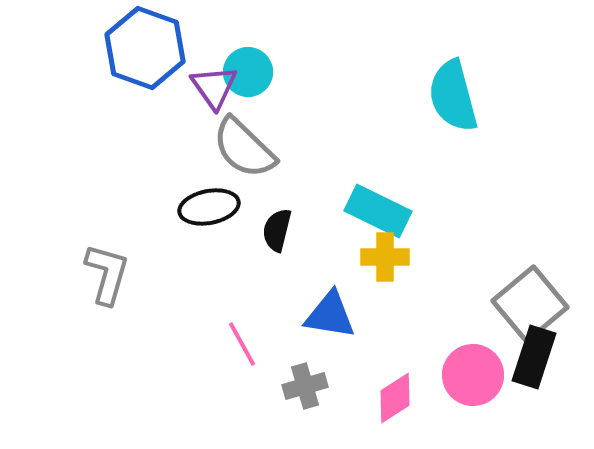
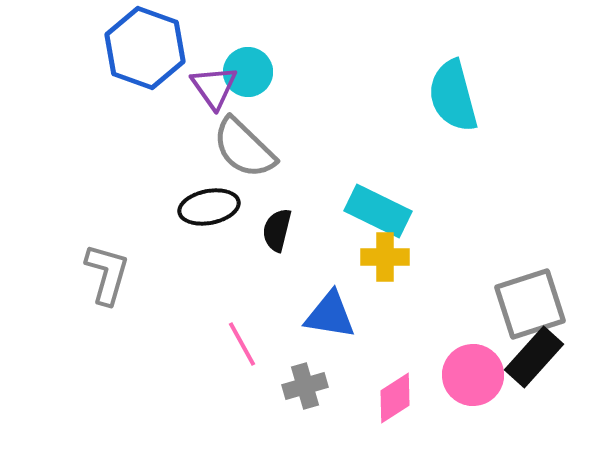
gray square: rotated 22 degrees clockwise
black rectangle: rotated 24 degrees clockwise
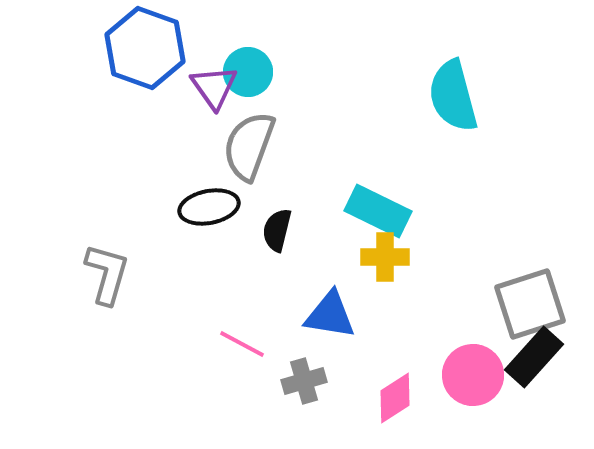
gray semicircle: moved 5 px right, 2 px up; rotated 66 degrees clockwise
pink line: rotated 33 degrees counterclockwise
gray cross: moved 1 px left, 5 px up
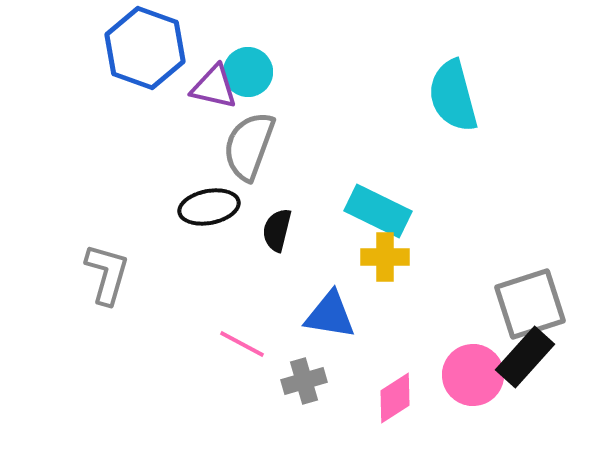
purple triangle: rotated 42 degrees counterclockwise
black rectangle: moved 9 px left
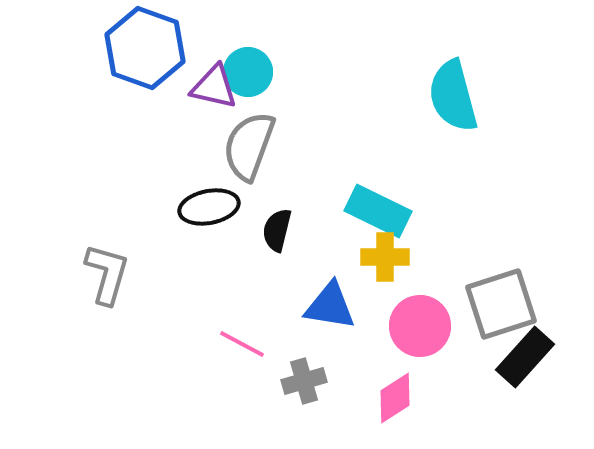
gray square: moved 29 px left
blue triangle: moved 9 px up
pink circle: moved 53 px left, 49 px up
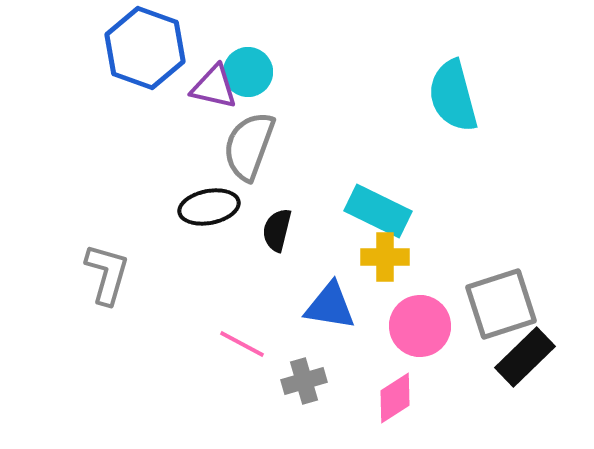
black rectangle: rotated 4 degrees clockwise
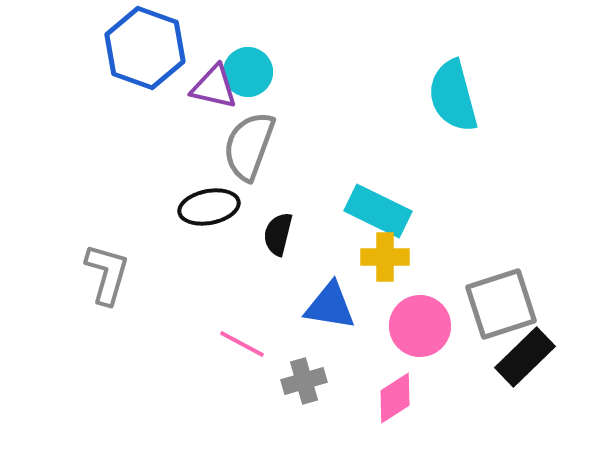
black semicircle: moved 1 px right, 4 px down
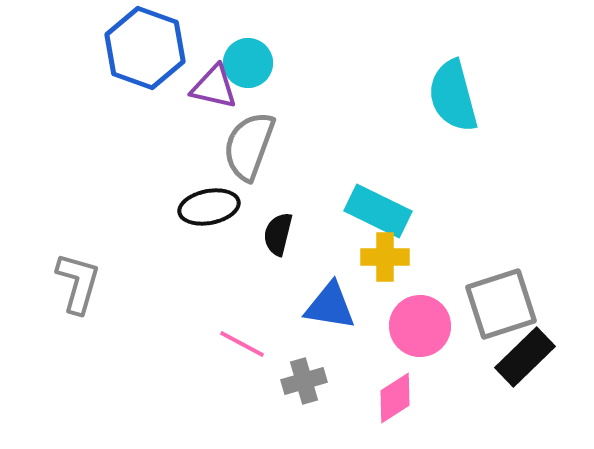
cyan circle: moved 9 px up
gray L-shape: moved 29 px left, 9 px down
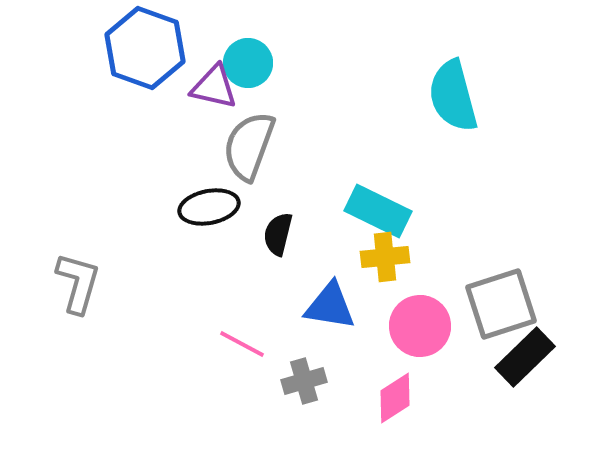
yellow cross: rotated 6 degrees counterclockwise
